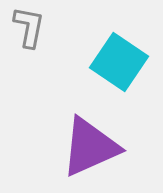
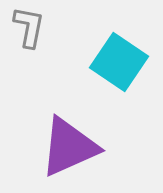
purple triangle: moved 21 px left
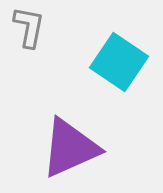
purple triangle: moved 1 px right, 1 px down
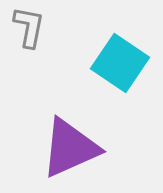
cyan square: moved 1 px right, 1 px down
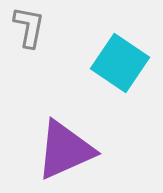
purple triangle: moved 5 px left, 2 px down
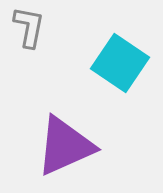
purple triangle: moved 4 px up
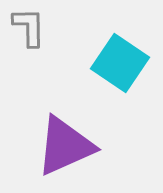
gray L-shape: rotated 12 degrees counterclockwise
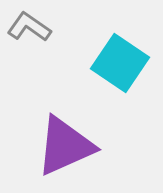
gray L-shape: rotated 54 degrees counterclockwise
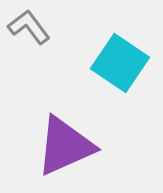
gray L-shape: rotated 18 degrees clockwise
